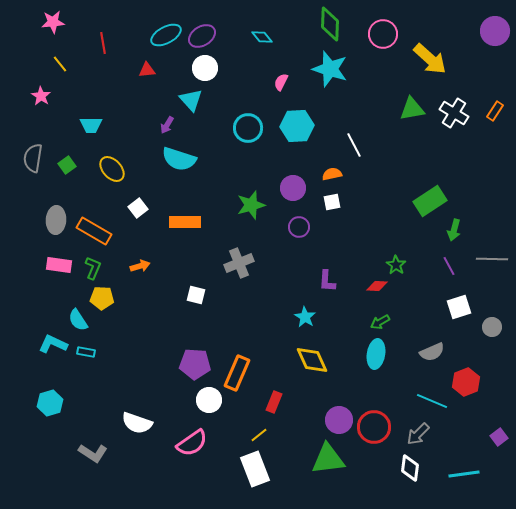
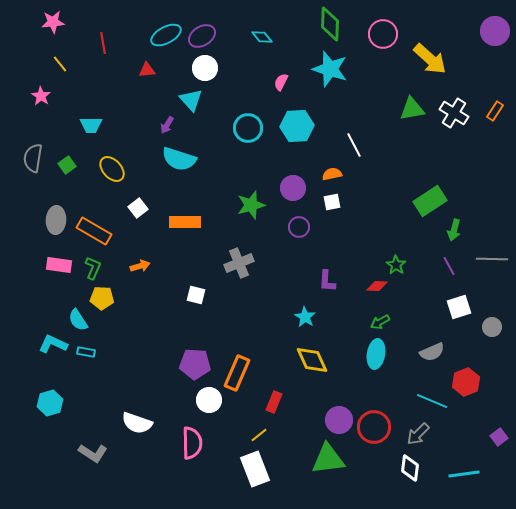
pink semicircle at (192, 443): rotated 56 degrees counterclockwise
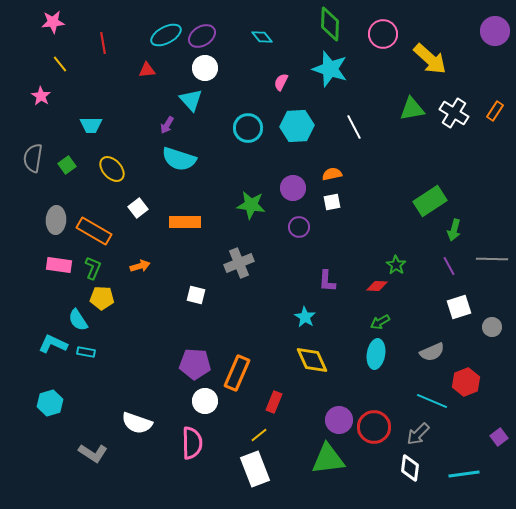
white line at (354, 145): moved 18 px up
green star at (251, 205): rotated 24 degrees clockwise
white circle at (209, 400): moved 4 px left, 1 px down
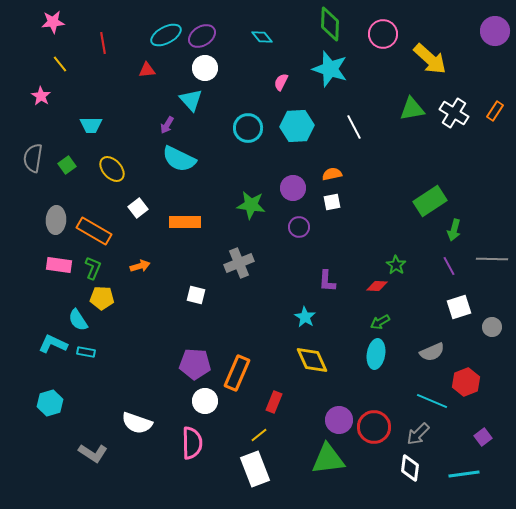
cyan semicircle at (179, 159): rotated 8 degrees clockwise
purple square at (499, 437): moved 16 px left
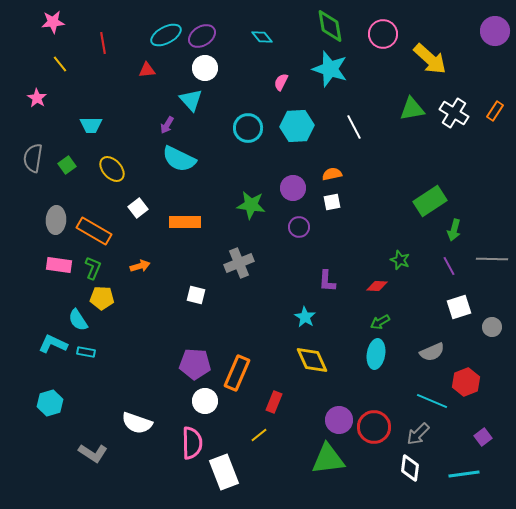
green diamond at (330, 24): moved 2 px down; rotated 12 degrees counterclockwise
pink star at (41, 96): moved 4 px left, 2 px down
green star at (396, 265): moved 4 px right, 5 px up; rotated 12 degrees counterclockwise
white rectangle at (255, 469): moved 31 px left, 3 px down
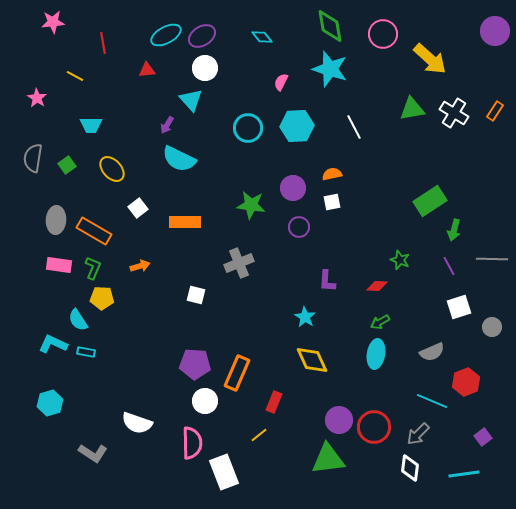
yellow line at (60, 64): moved 15 px right, 12 px down; rotated 24 degrees counterclockwise
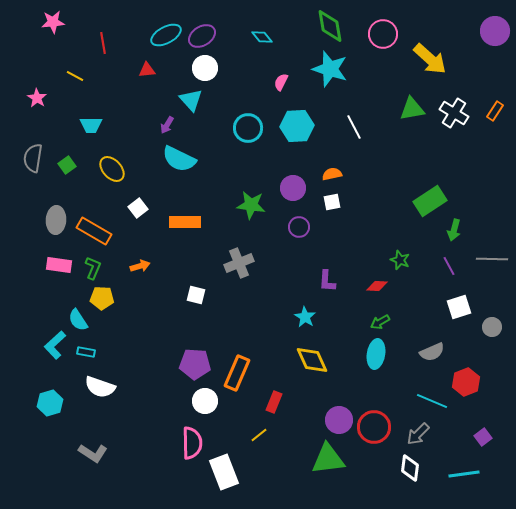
cyan L-shape at (53, 344): moved 2 px right, 1 px down; rotated 68 degrees counterclockwise
white semicircle at (137, 423): moved 37 px left, 36 px up
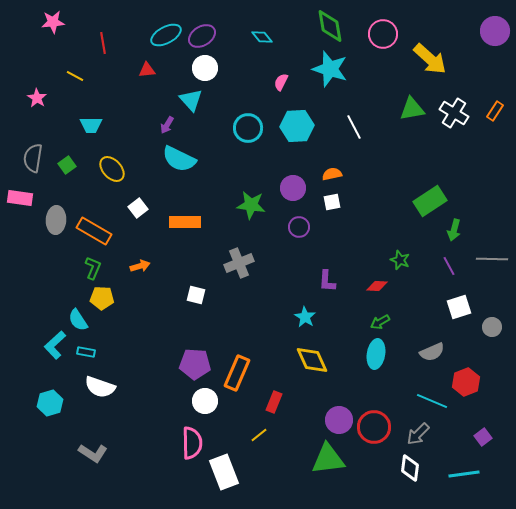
pink rectangle at (59, 265): moved 39 px left, 67 px up
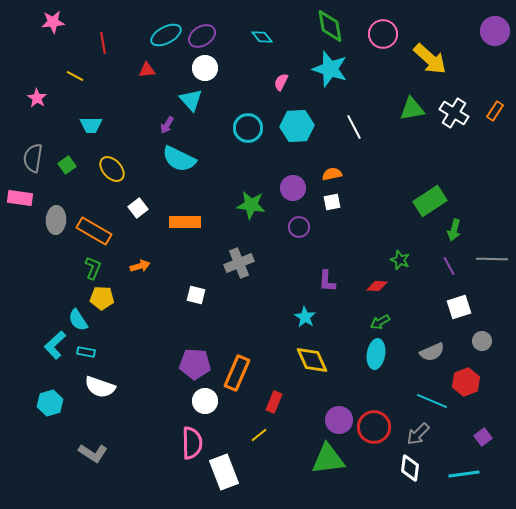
gray circle at (492, 327): moved 10 px left, 14 px down
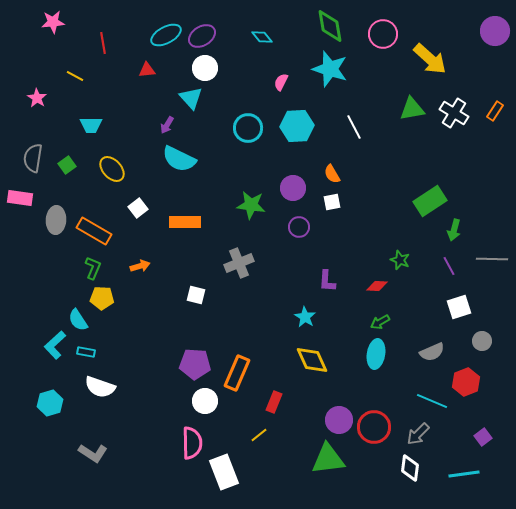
cyan triangle at (191, 100): moved 2 px up
orange semicircle at (332, 174): rotated 108 degrees counterclockwise
